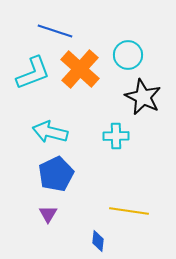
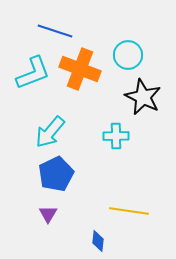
orange cross: rotated 21 degrees counterclockwise
cyan arrow: rotated 64 degrees counterclockwise
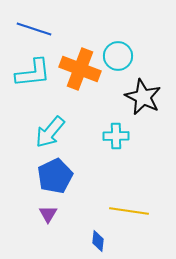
blue line: moved 21 px left, 2 px up
cyan circle: moved 10 px left, 1 px down
cyan L-shape: rotated 15 degrees clockwise
blue pentagon: moved 1 px left, 2 px down
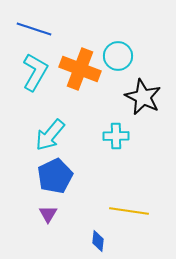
cyan L-shape: moved 2 px right, 1 px up; rotated 54 degrees counterclockwise
cyan arrow: moved 3 px down
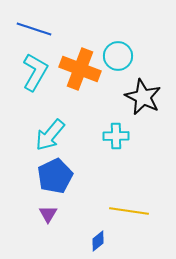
blue diamond: rotated 45 degrees clockwise
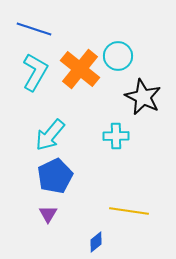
orange cross: rotated 18 degrees clockwise
blue diamond: moved 2 px left, 1 px down
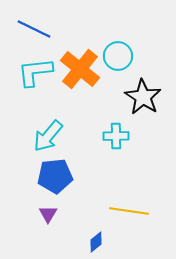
blue line: rotated 8 degrees clockwise
cyan L-shape: rotated 126 degrees counterclockwise
black star: rotated 6 degrees clockwise
cyan arrow: moved 2 px left, 1 px down
blue pentagon: rotated 20 degrees clockwise
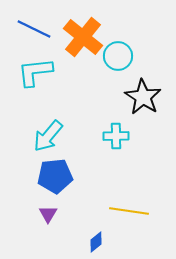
orange cross: moved 3 px right, 32 px up
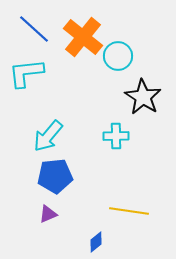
blue line: rotated 16 degrees clockwise
cyan L-shape: moved 9 px left, 1 px down
purple triangle: rotated 36 degrees clockwise
